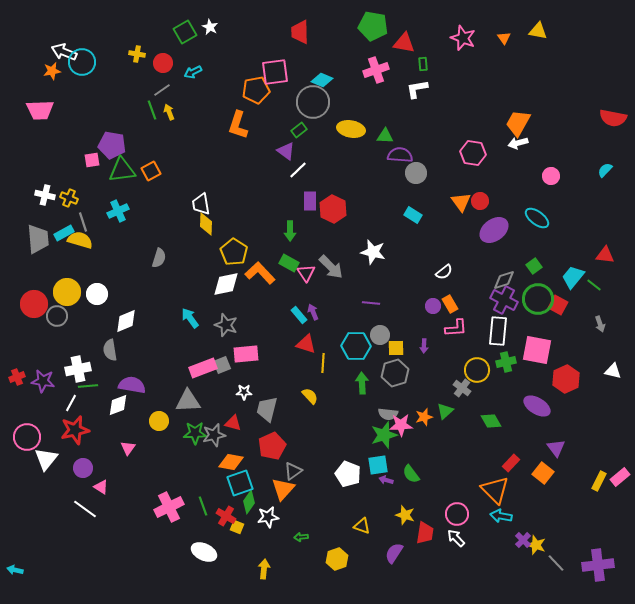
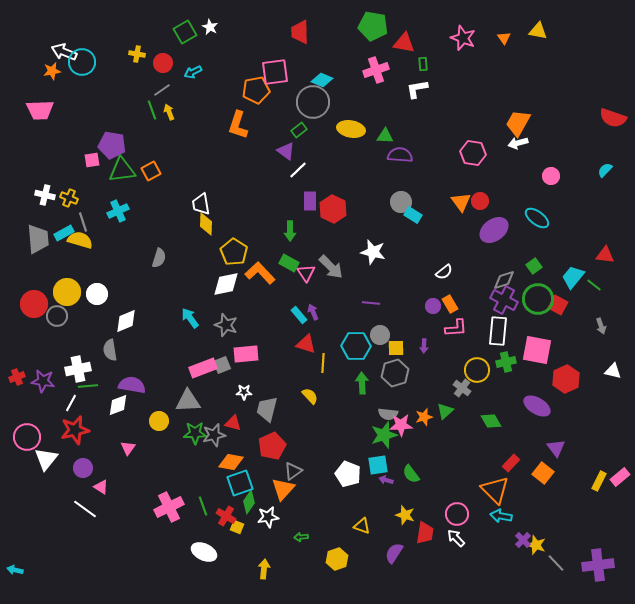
red semicircle at (613, 118): rotated 8 degrees clockwise
gray circle at (416, 173): moved 15 px left, 29 px down
gray arrow at (600, 324): moved 1 px right, 2 px down
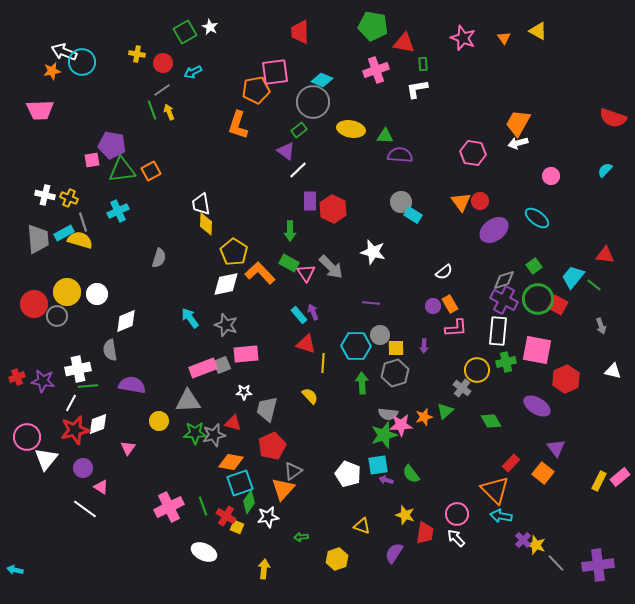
yellow triangle at (538, 31): rotated 18 degrees clockwise
white diamond at (118, 405): moved 20 px left, 19 px down
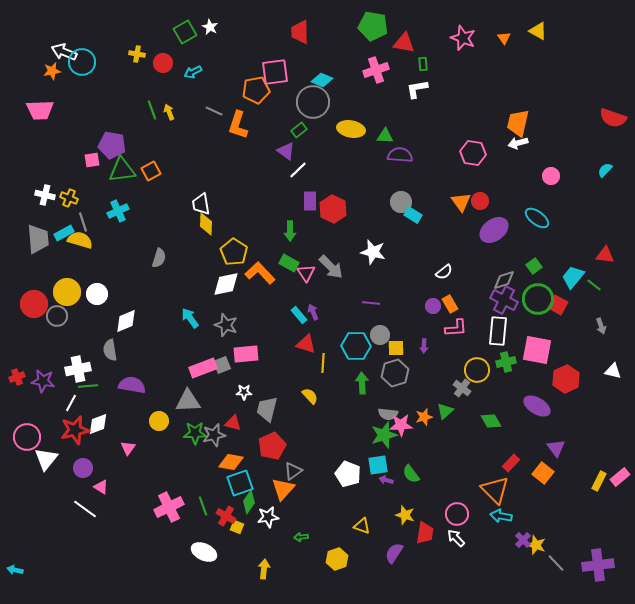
gray line at (162, 90): moved 52 px right, 21 px down; rotated 60 degrees clockwise
orange trapezoid at (518, 123): rotated 16 degrees counterclockwise
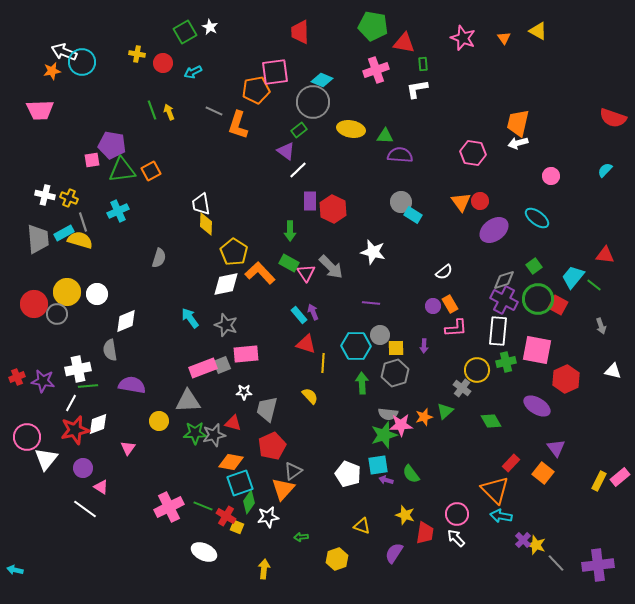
gray circle at (57, 316): moved 2 px up
green line at (203, 506): rotated 48 degrees counterclockwise
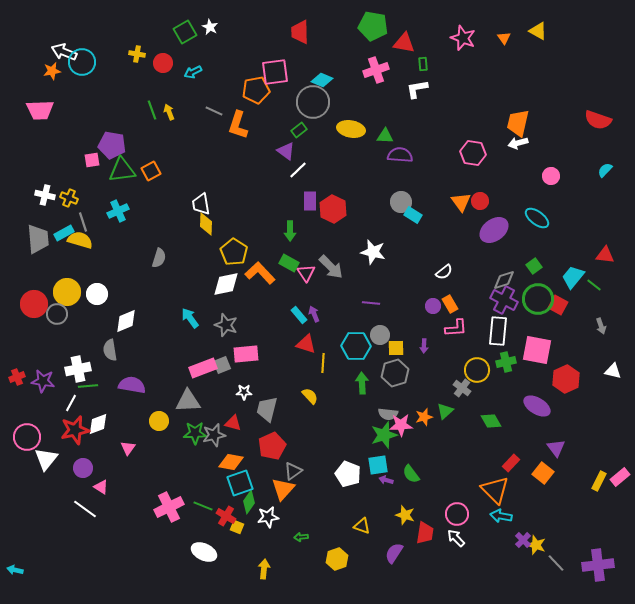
red semicircle at (613, 118): moved 15 px left, 2 px down
purple arrow at (313, 312): moved 1 px right, 2 px down
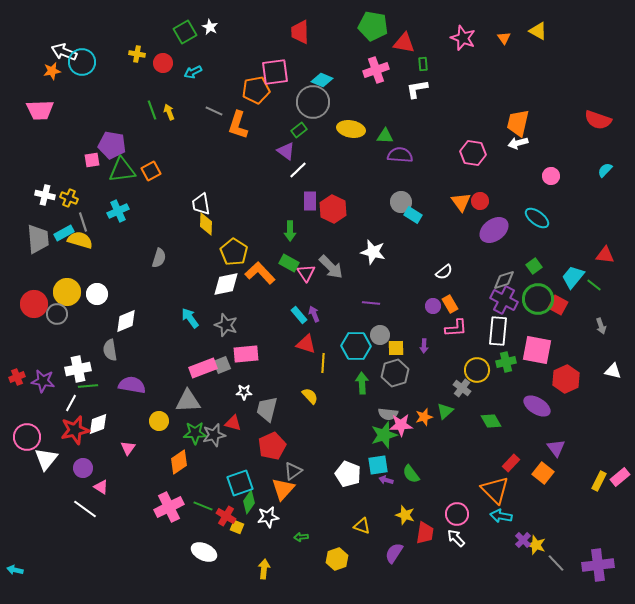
orange diamond at (231, 462): moved 52 px left; rotated 45 degrees counterclockwise
